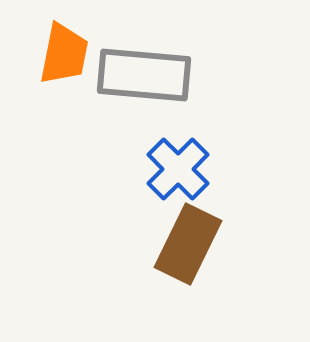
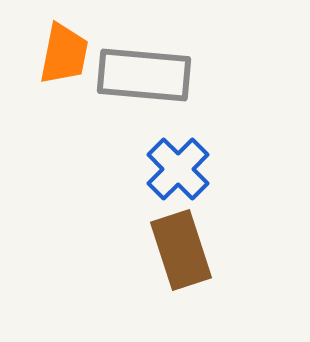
brown rectangle: moved 7 px left, 6 px down; rotated 44 degrees counterclockwise
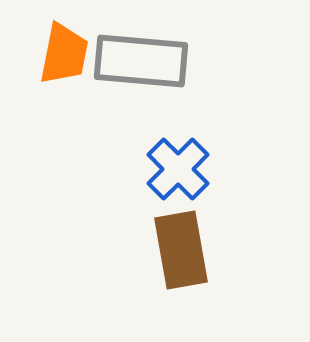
gray rectangle: moved 3 px left, 14 px up
brown rectangle: rotated 8 degrees clockwise
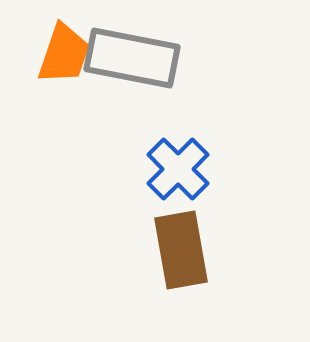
orange trapezoid: rotated 8 degrees clockwise
gray rectangle: moved 9 px left, 3 px up; rotated 6 degrees clockwise
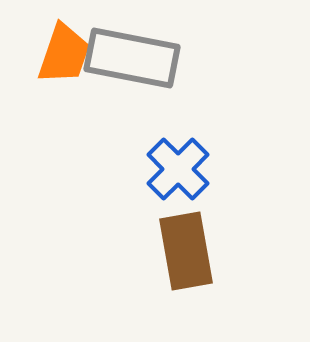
brown rectangle: moved 5 px right, 1 px down
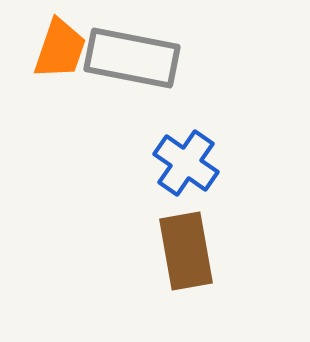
orange trapezoid: moved 4 px left, 5 px up
blue cross: moved 8 px right, 6 px up; rotated 10 degrees counterclockwise
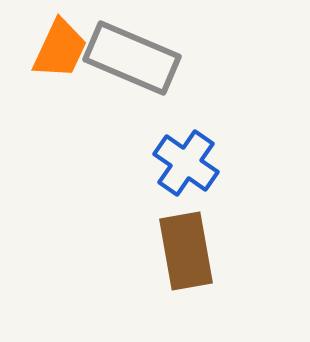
orange trapezoid: rotated 6 degrees clockwise
gray rectangle: rotated 12 degrees clockwise
